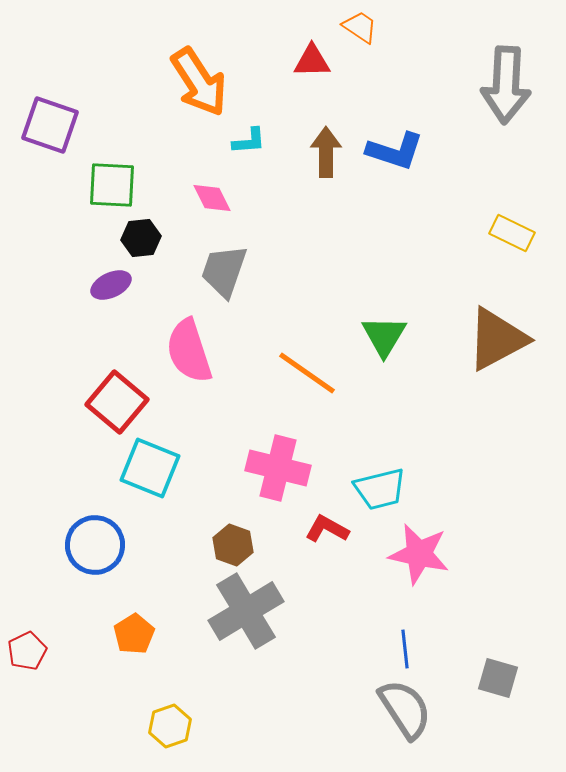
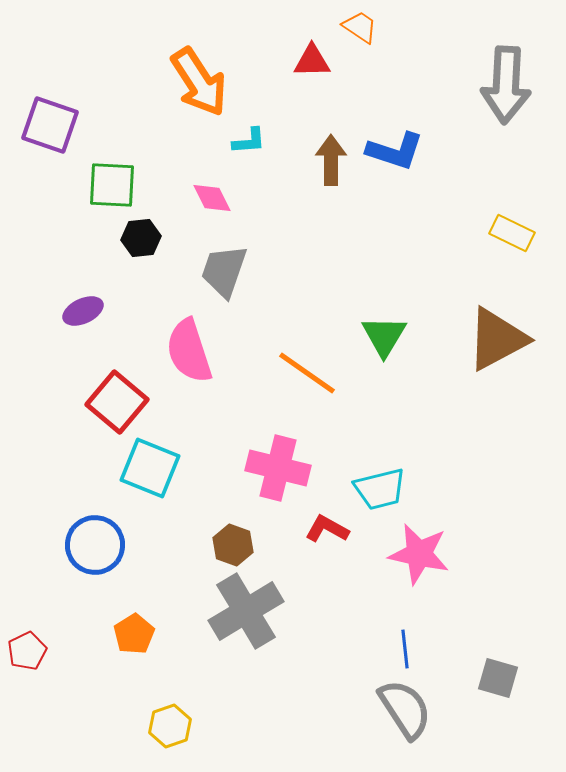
brown arrow: moved 5 px right, 8 px down
purple ellipse: moved 28 px left, 26 px down
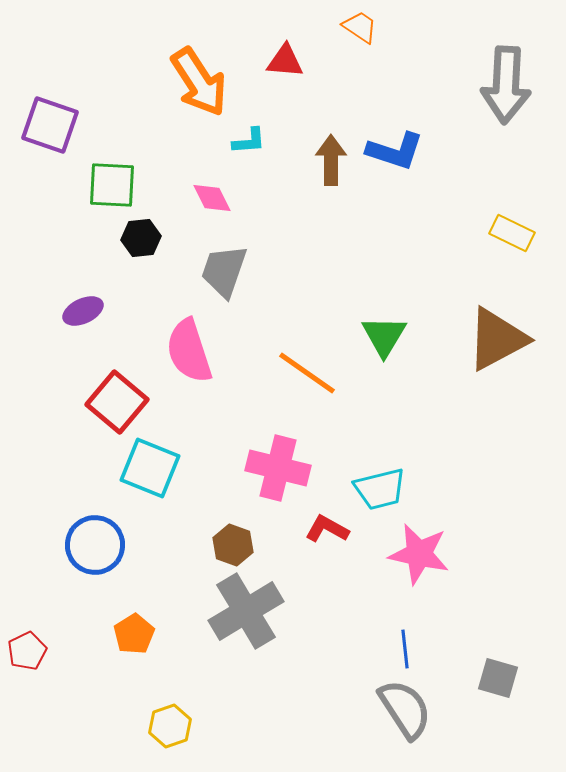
red triangle: moved 27 px left; rotated 6 degrees clockwise
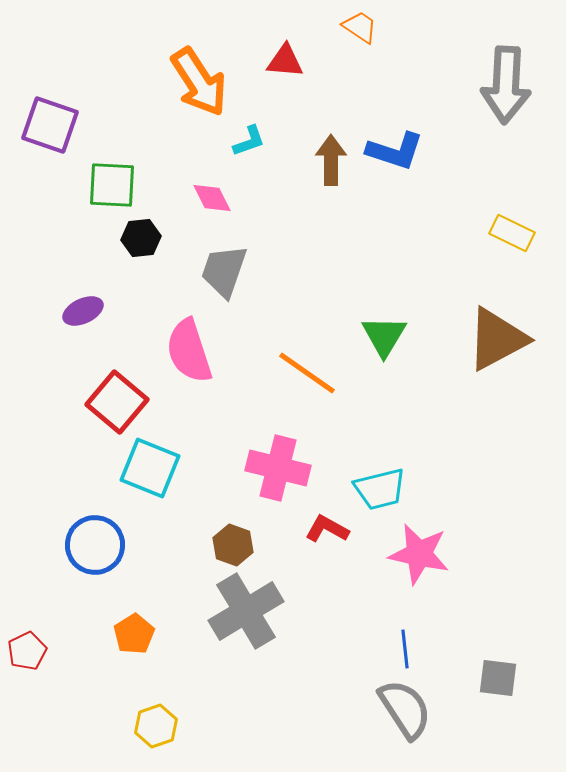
cyan L-shape: rotated 15 degrees counterclockwise
gray square: rotated 9 degrees counterclockwise
yellow hexagon: moved 14 px left
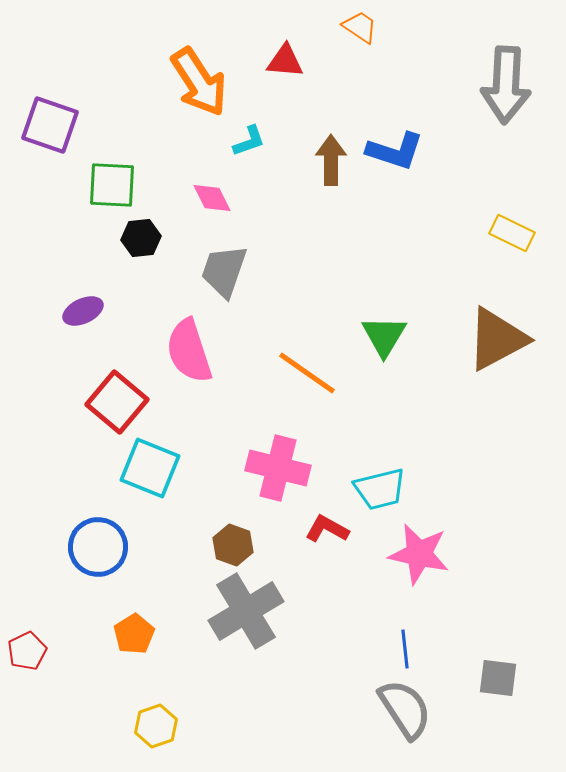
blue circle: moved 3 px right, 2 px down
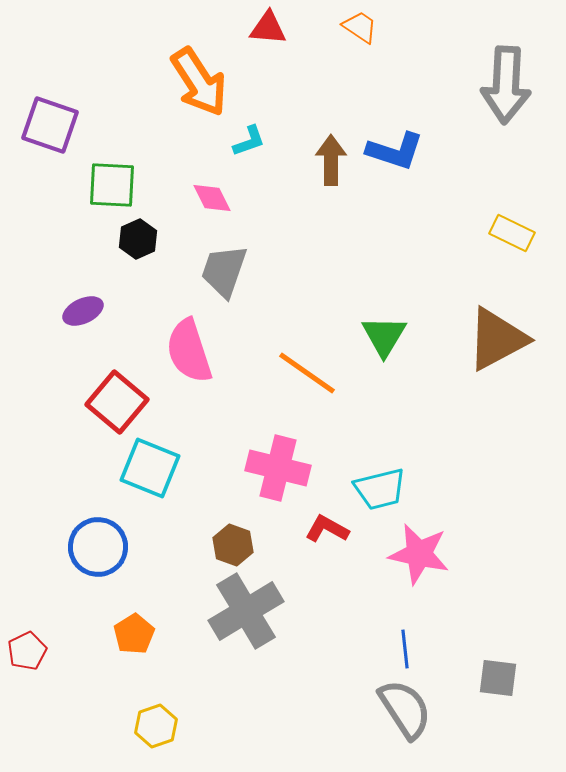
red triangle: moved 17 px left, 33 px up
black hexagon: moved 3 px left, 1 px down; rotated 18 degrees counterclockwise
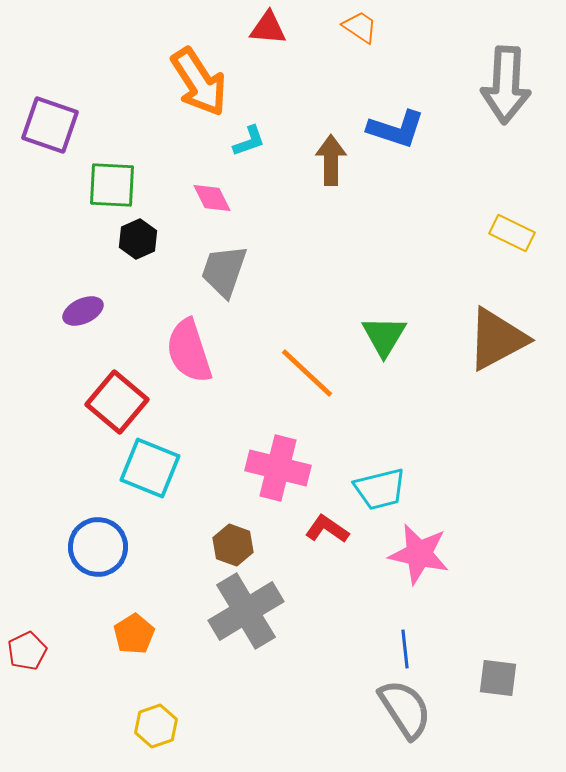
blue L-shape: moved 1 px right, 22 px up
orange line: rotated 8 degrees clockwise
red L-shape: rotated 6 degrees clockwise
